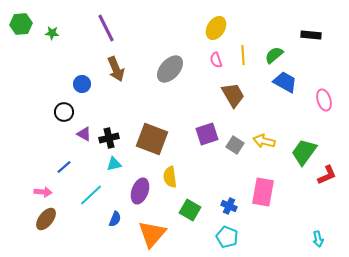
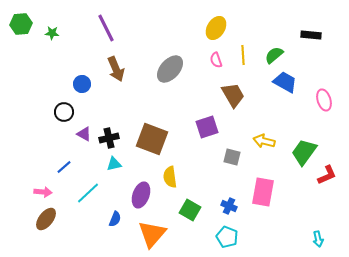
purple square: moved 7 px up
gray square: moved 3 px left, 12 px down; rotated 18 degrees counterclockwise
purple ellipse: moved 1 px right, 4 px down
cyan line: moved 3 px left, 2 px up
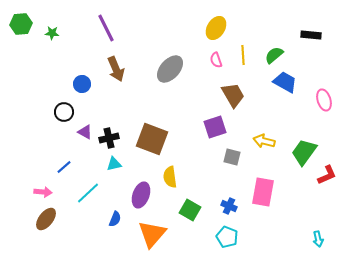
purple square: moved 8 px right
purple triangle: moved 1 px right, 2 px up
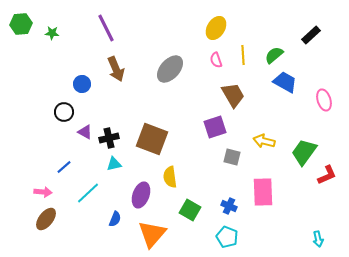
black rectangle: rotated 48 degrees counterclockwise
pink rectangle: rotated 12 degrees counterclockwise
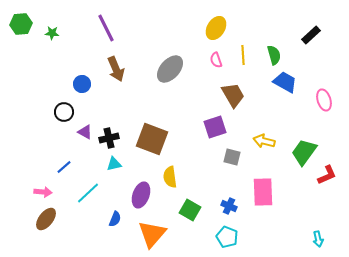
green semicircle: rotated 114 degrees clockwise
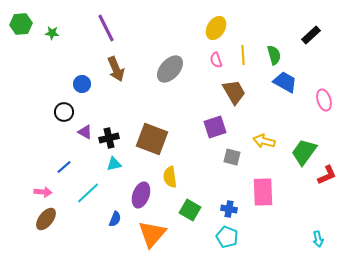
brown trapezoid: moved 1 px right, 3 px up
blue cross: moved 3 px down; rotated 14 degrees counterclockwise
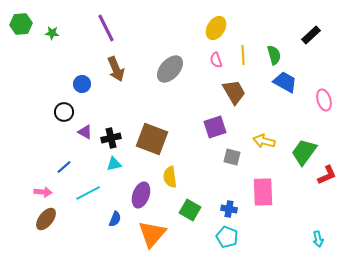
black cross: moved 2 px right
cyan line: rotated 15 degrees clockwise
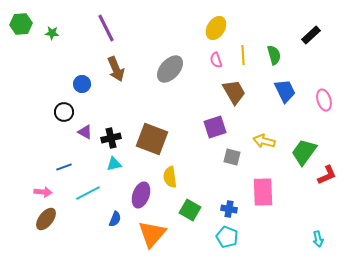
blue trapezoid: moved 9 px down; rotated 35 degrees clockwise
blue line: rotated 21 degrees clockwise
